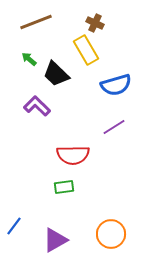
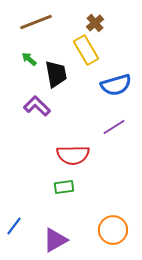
brown cross: rotated 24 degrees clockwise
black trapezoid: rotated 144 degrees counterclockwise
orange circle: moved 2 px right, 4 px up
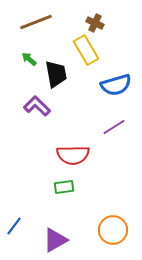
brown cross: rotated 24 degrees counterclockwise
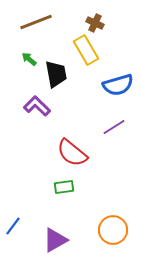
blue semicircle: moved 2 px right
red semicircle: moved 1 px left, 2 px up; rotated 40 degrees clockwise
blue line: moved 1 px left
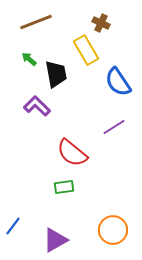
brown cross: moved 6 px right
blue semicircle: moved 3 px up; rotated 72 degrees clockwise
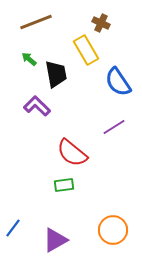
green rectangle: moved 2 px up
blue line: moved 2 px down
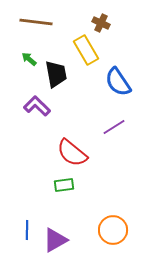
brown line: rotated 28 degrees clockwise
blue line: moved 14 px right, 2 px down; rotated 36 degrees counterclockwise
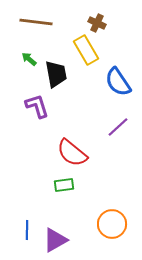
brown cross: moved 4 px left
purple L-shape: rotated 28 degrees clockwise
purple line: moved 4 px right; rotated 10 degrees counterclockwise
orange circle: moved 1 px left, 6 px up
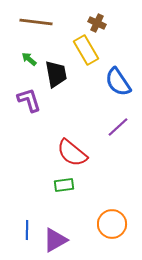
purple L-shape: moved 8 px left, 6 px up
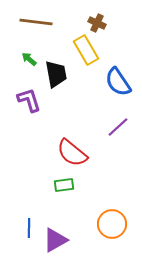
blue line: moved 2 px right, 2 px up
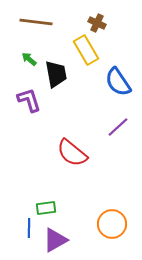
green rectangle: moved 18 px left, 23 px down
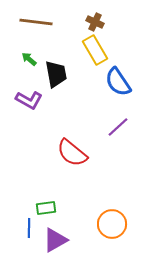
brown cross: moved 2 px left, 1 px up
yellow rectangle: moved 9 px right
purple L-shape: rotated 136 degrees clockwise
